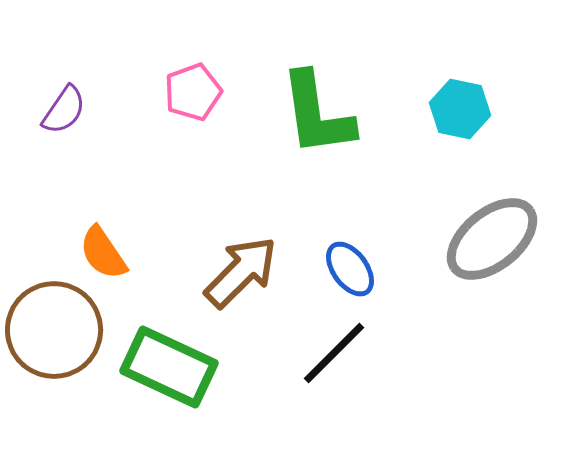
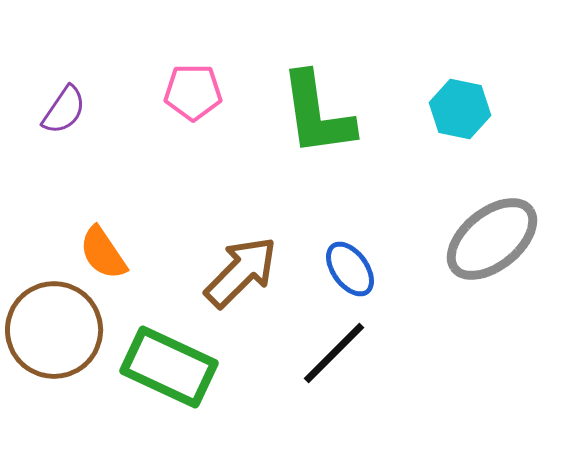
pink pentagon: rotated 20 degrees clockwise
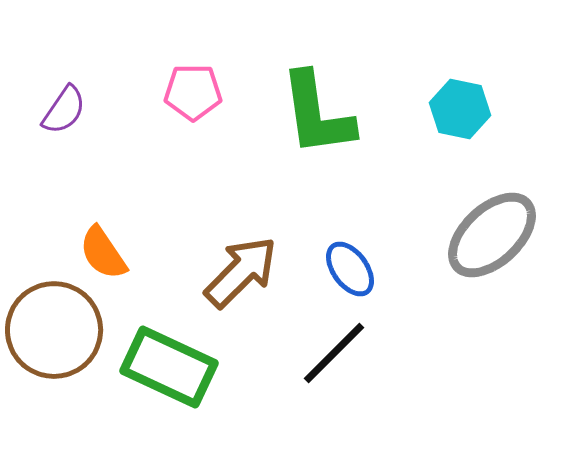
gray ellipse: moved 4 px up; rotated 4 degrees counterclockwise
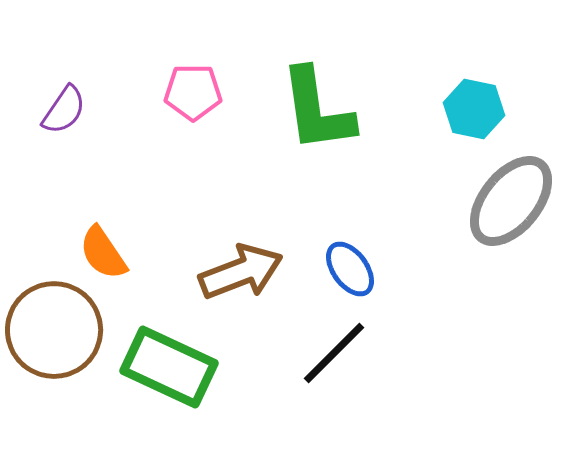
cyan hexagon: moved 14 px right
green L-shape: moved 4 px up
gray ellipse: moved 19 px right, 34 px up; rotated 8 degrees counterclockwise
brown arrow: rotated 24 degrees clockwise
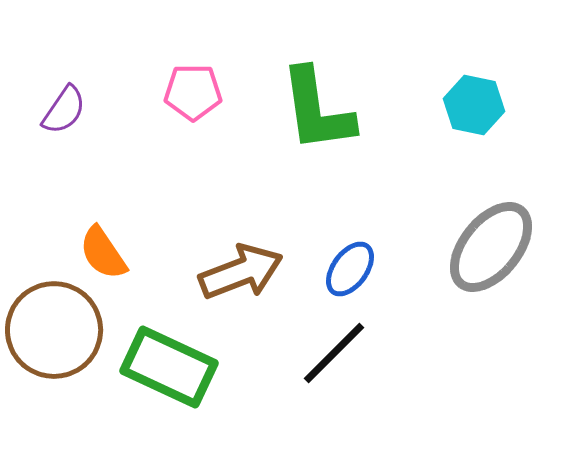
cyan hexagon: moved 4 px up
gray ellipse: moved 20 px left, 46 px down
blue ellipse: rotated 72 degrees clockwise
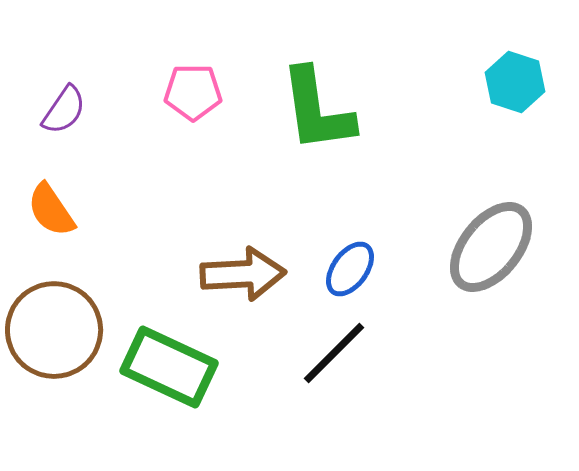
cyan hexagon: moved 41 px right, 23 px up; rotated 6 degrees clockwise
orange semicircle: moved 52 px left, 43 px up
brown arrow: moved 2 px right, 2 px down; rotated 18 degrees clockwise
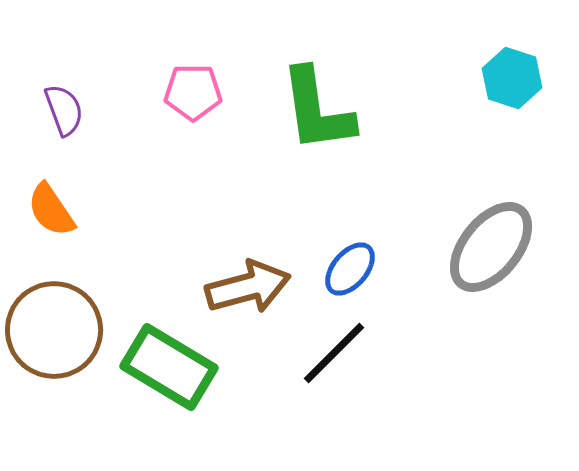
cyan hexagon: moved 3 px left, 4 px up
purple semicircle: rotated 54 degrees counterclockwise
blue ellipse: rotated 4 degrees clockwise
brown arrow: moved 5 px right, 13 px down; rotated 12 degrees counterclockwise
green rectangle: rotated 6 degrees clockwise
